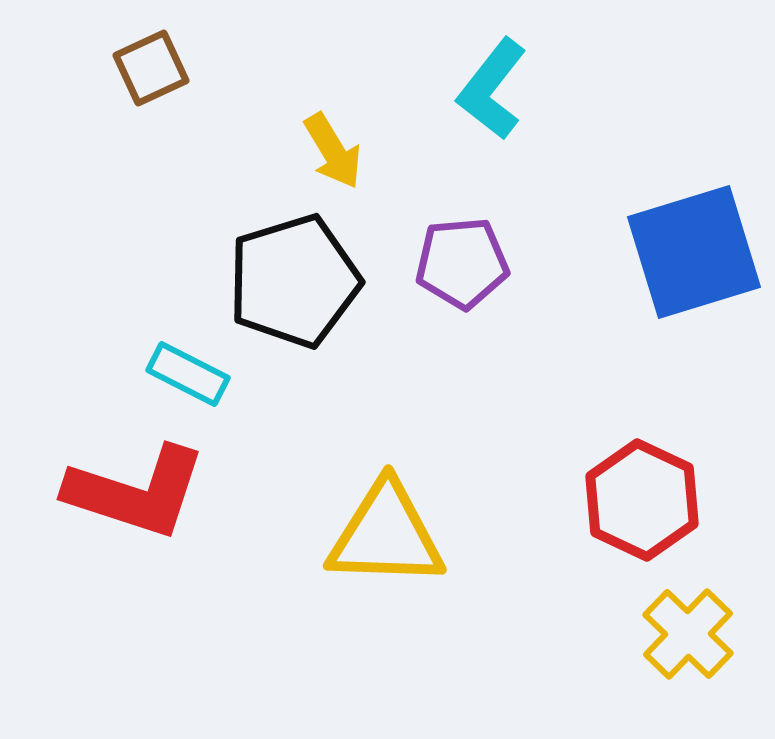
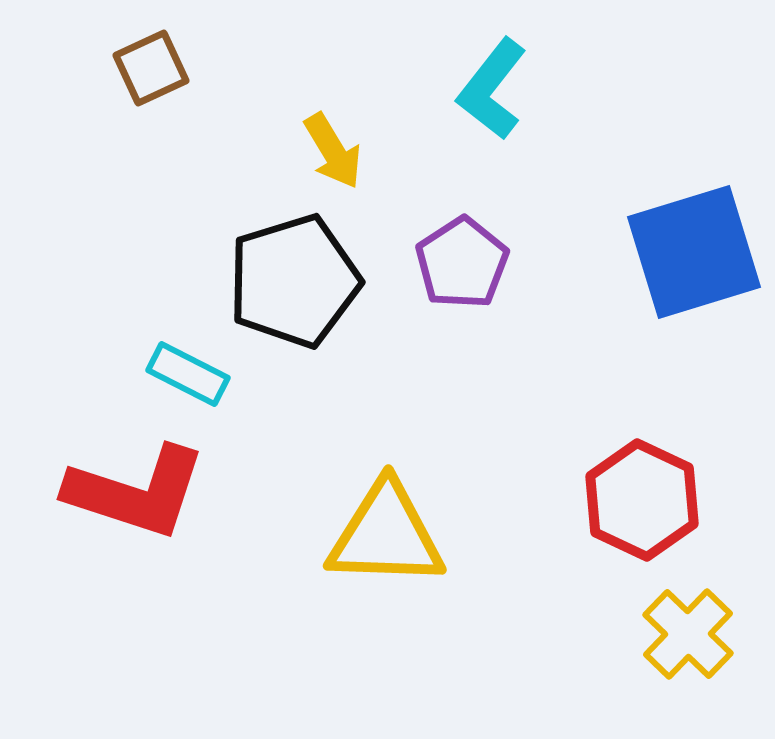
purple pentagon: rotated 28 degrees counterclockwise
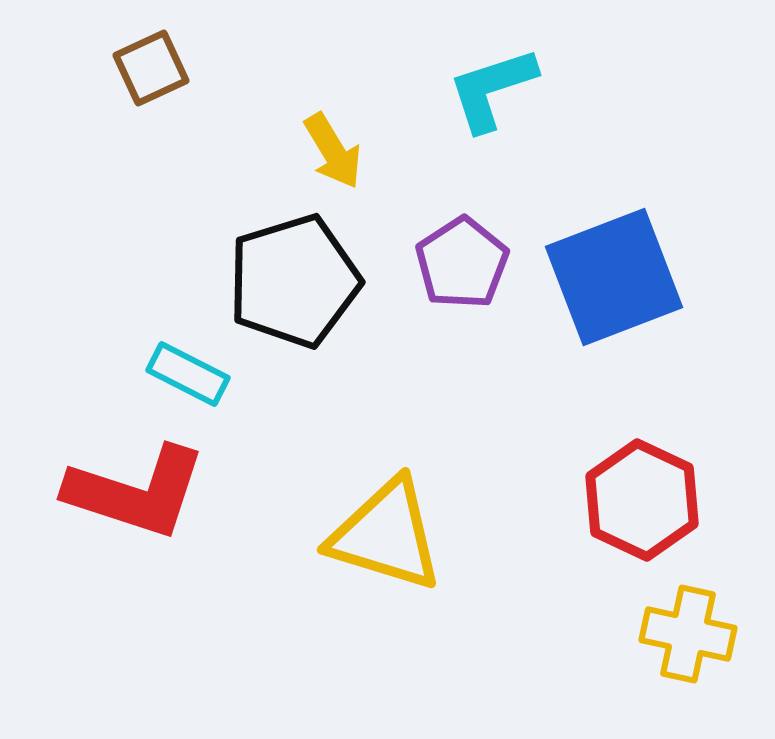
cyan L-shape: rotated 34 degrees clockwise
blue square: moved 80 px left, 25 px down; rotated 4 degrees counterclockwise
yellow triangle: rotated 15 degrees clockwise
yellow cross: rotated 32 degrees counterclockwise
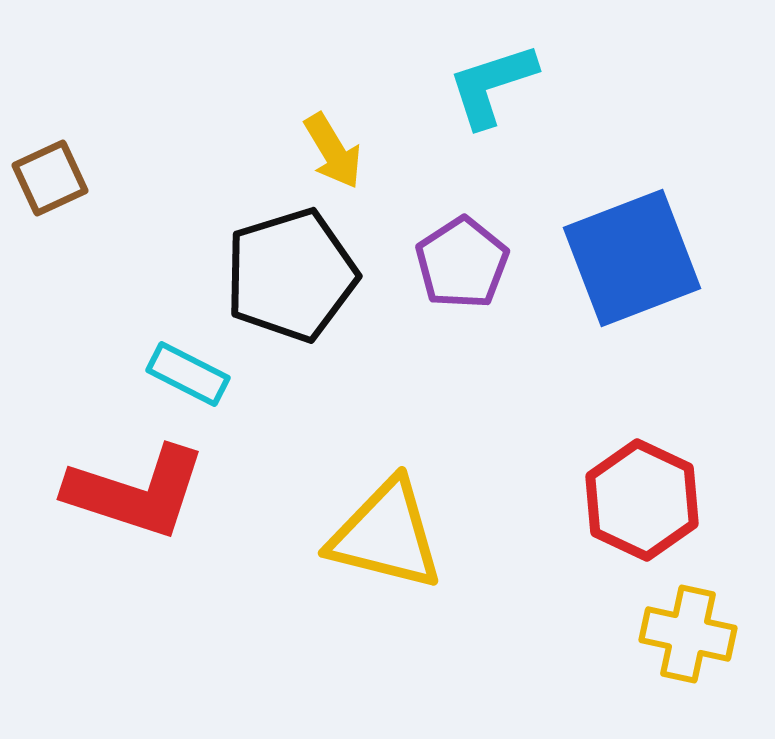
brown square: moved 101 px left, 110 px down
cyan L-shape: moved 4 px up
blue square: moved 18 px right, 19 px up
black pentagon: moved 3 px left, 6 px up
yellow triangle: rotated 3 degrees counterclockwise
